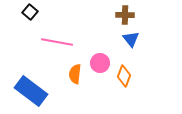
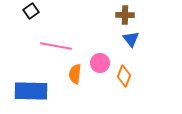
black square: moved 1 px right, 1 px up; rotated 14 degrees clockwise
pink line: moved 1 px left, 4 px down
blue rectangle: rotated 36 degrees counterclockwise
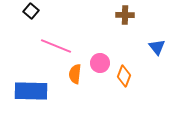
black square: rotated 14 degrees counterclockwise
blue triangle: moved 26 px right, 8 px down
pink line: rotated 12 degrees clockwise
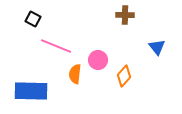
black square: moved 2 px right, 8 px down; rotated 14 degrees counterclockwise
pink circle: moved 2 px left, 3 px up
orange diamond: rotated 20 degrees clockwise
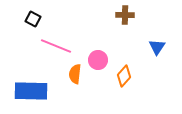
blue triangle: rotated 12 degrees clockwise
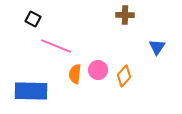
pink circle: moved 10 px down
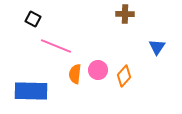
brown cross: moved 1 px up
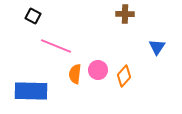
black square: moved 3 px up
